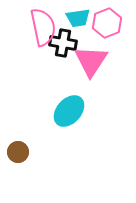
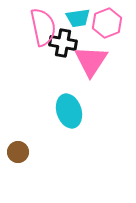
cyan ellipse: rotated 60 degrees counterclockwise
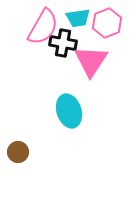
pink semicircle: rotated 42 degrees clockwise
